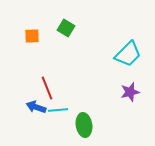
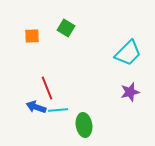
cyan trapezoid: moved 1 px up
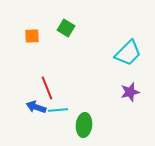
green ellipse: rotated 15 degrees clockwise
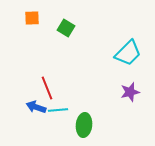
orange square: moved 18 px up
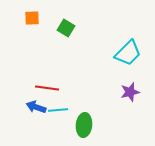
red line: rotated 60 degrees counterclockwise
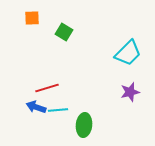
green square: moved 2 px left, 4 px down
red line: rotated 25 degrees counterclockwise
